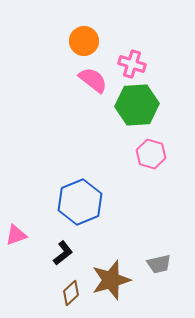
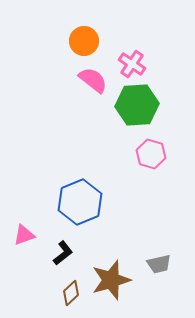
pink cross: rotated 16 degrees clockwise
pink triangle: moved 8 px right
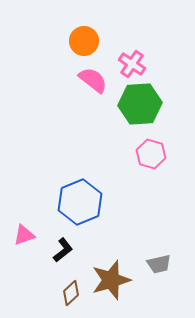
green hexagon: moved 3 px right, 1 px up
black L-shape: moved 3 px up
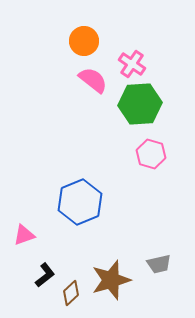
black L-shape: moved 18 px left, 25 px down
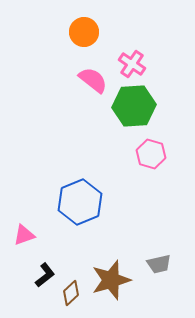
orange circle: moved 9 px up
green hexagon: moved 6 px left, 2 px down
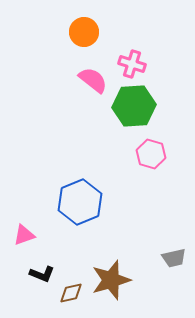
pink cross: rotated 16 degrees counterclockwise
gray trapezoid: moved 15 px right, 6 px up
black L-shape: moved 3 px left, 1 px up; rotated 60 degrees clockwise
brown diamond: rotated 30 degrees clockwise
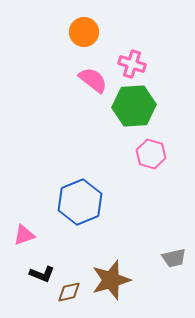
brown diamond: moved 2 px left, 1 px up
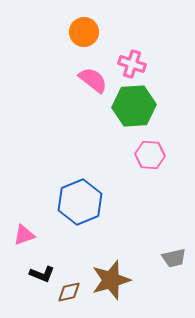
pink hexagon: moved 1 px left, 1 px down; rotated 12 degrees counterclockwise
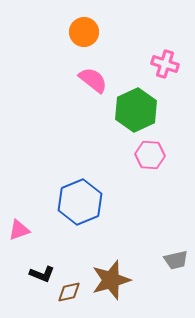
pink cross: moved 33 px right
green hexagon: moved 2 px right, 4 px down; rotated 21 degrees counterclockwise
pink triangle: moved 5 px left, 5 px up
gray trapezoid: moved 2 px right, 2 px down
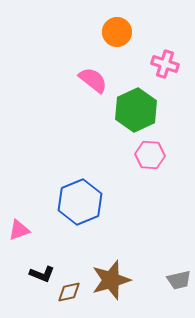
orange circle: moved 33 px right
gray trapezoid: moved 3 px right, 20 px down
